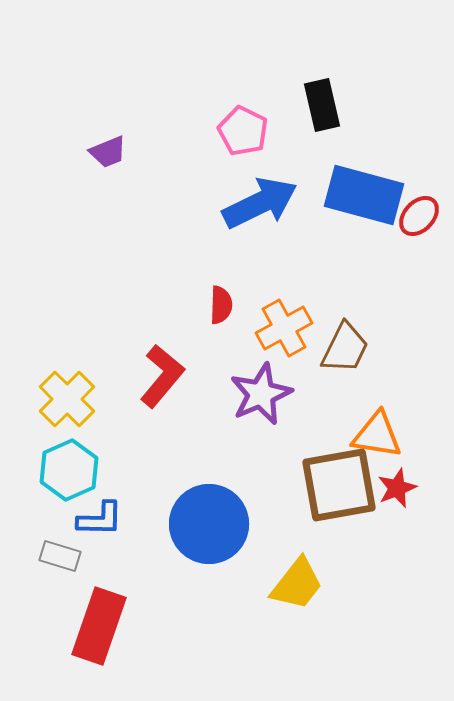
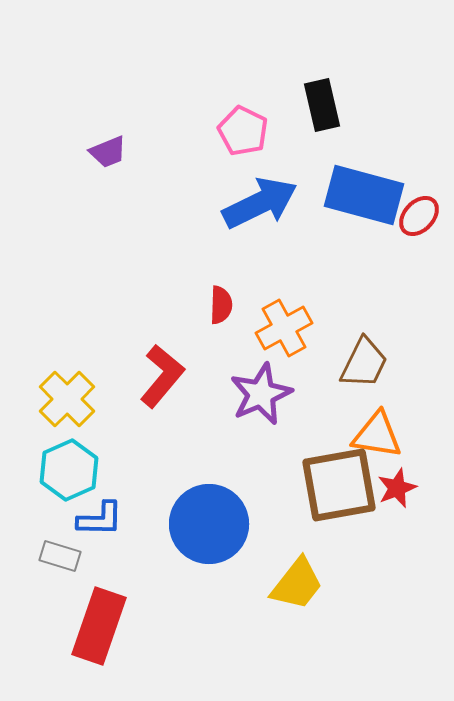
brown trapezoid: moved 19 px right, 15 px down
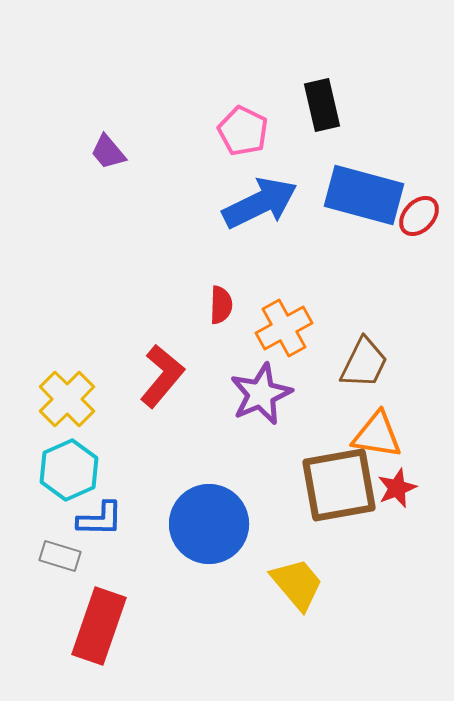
purple trapezoid: rotated 72 degrees clockwise
yellow trapezoid: rotated 78 degrees counterclockwise
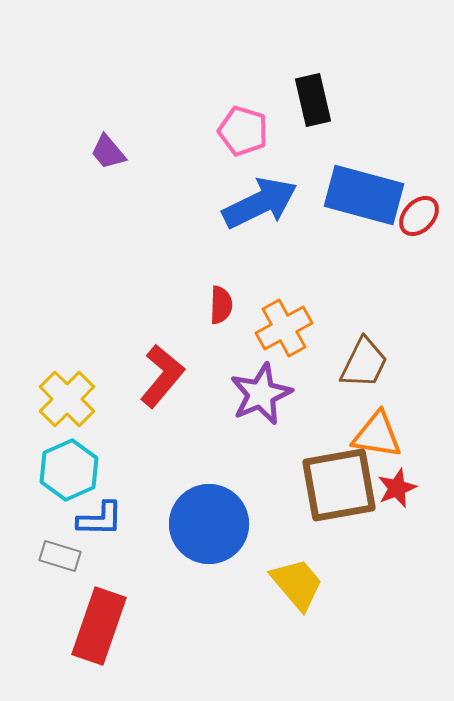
black rectangle: moved 9 px left, 5 px up
pink pentagon: rotated 9 degrees counterclockwise
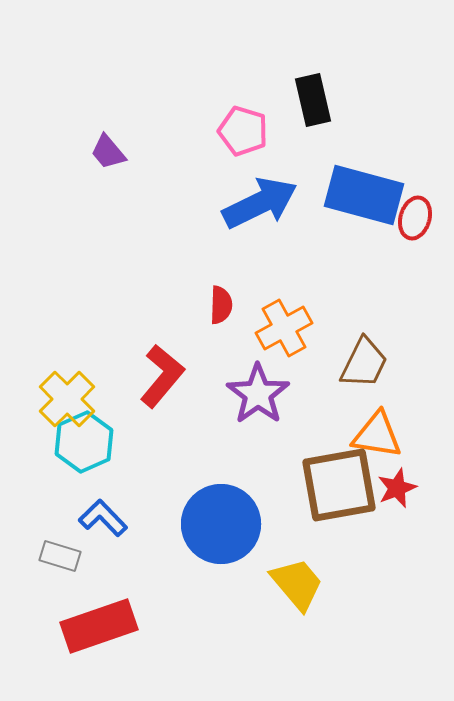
red ellipse: moved 4 px left, 2 px down; rotated 27 degrees counterclockwise
purple star: moved 3 px left; rotated 12 degrees counterclockwise
cyan hexagon: moved 15 px right, 28 px up
blue L-shape: moved 3 px right, 1 px up; rotated 135 degrees counterclockwise
blue circle: moved 12 px right
red rectangle: rotated 52 degrees clockwise
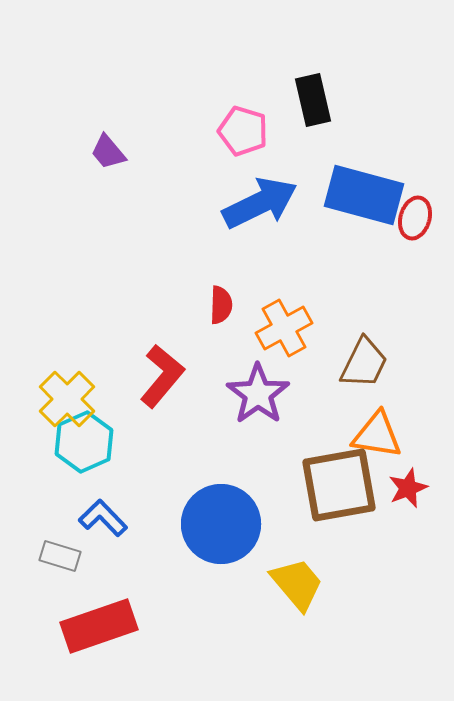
red star: moved 11 px right
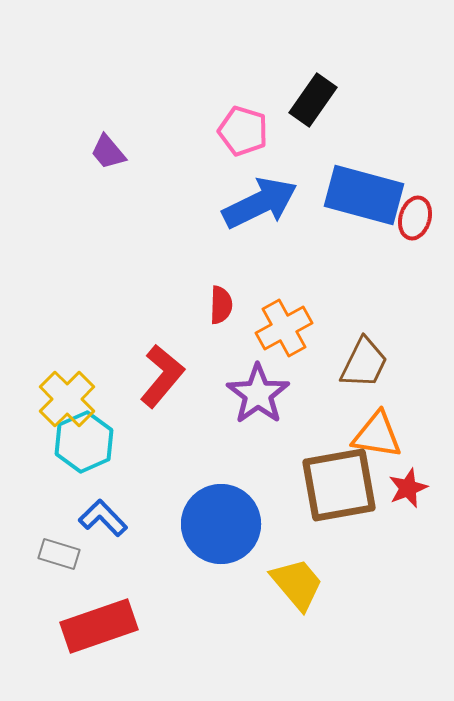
black rectangle: rotated 48 degrees clockwise
gray rectangle: moved 1 px left, 2 px up
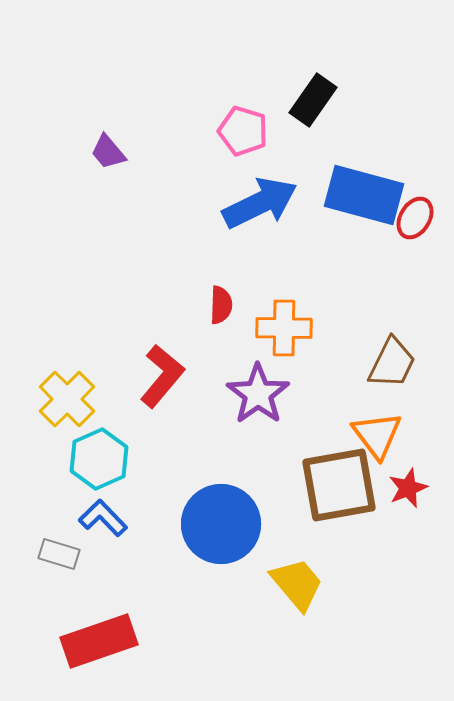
red ellipse: rotated 15 degrees clockwise
orange cross: rotated 30 degrees clockwise
brown trapezoid: moved 28 px right
orange triangle: rotated 44 degrees clockwise
cyan hexagon: moved 15 px right, 17 px down
red rectangle: moved 15 px down
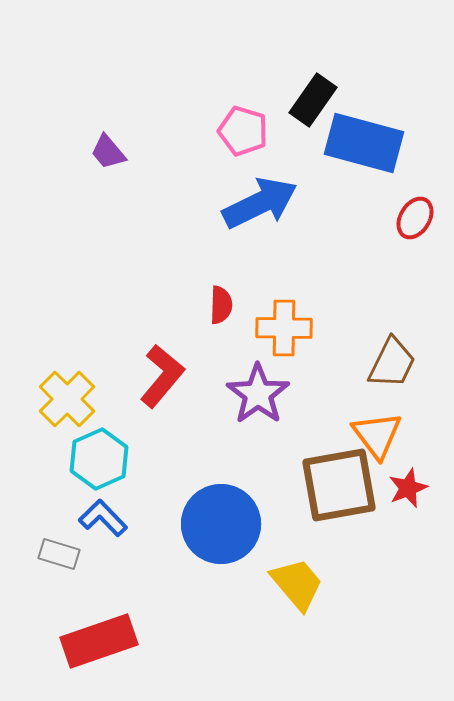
blue rectangle: moved 52 px up
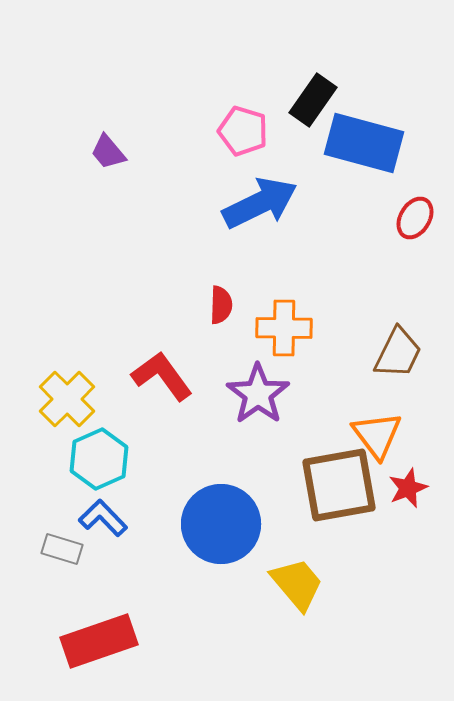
brown trapezoid: moved 6 px right, 10 px up
red L-shape: rotated 76 degrees counterclockwise
gray rectangle: moved 3 px right, 5 px up
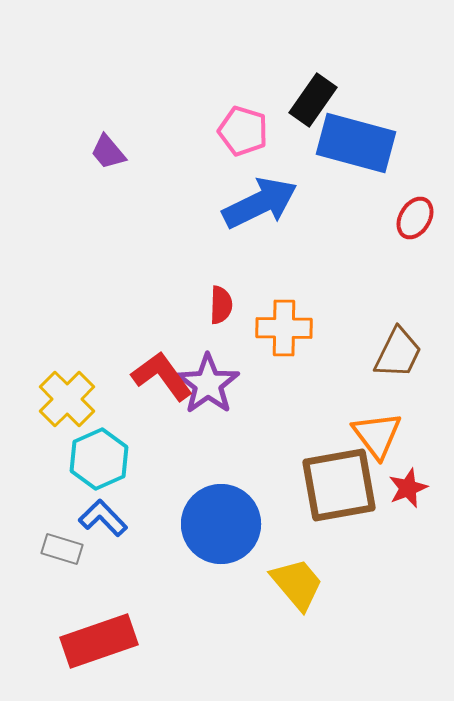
blue rectangle: moved 8 px left
purple star: moved 50 px left, 10 px up
